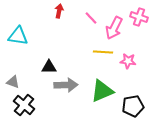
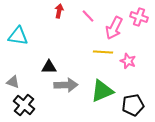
pink line: moved 3 px left, 2 px up
pink star: rotated 14 degrees clockwise
black pentagon: moved 1 px up
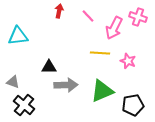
pink cross: moved 1 px left
cyan triangle: rotated 15 degrees counterclockwise
yellow line: moved 3 px left, 1 px down
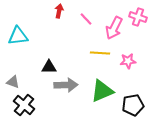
pink line: moved 2 px left, 3 px down
pink star: rotated 28 degrees counterclockwise
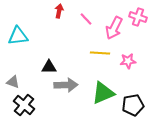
green triangle: moved 1 px right, 2 px down
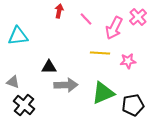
pink cross: rotated 30 degrees clockwise
